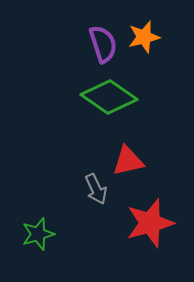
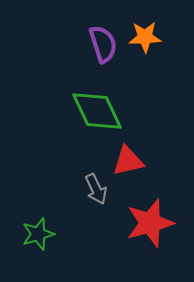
orange star: moved 1 px right; rotated 12 degrees clockwise
green diamond: moved 12 px left, 14 px down; rotated 30 degrees clockwise
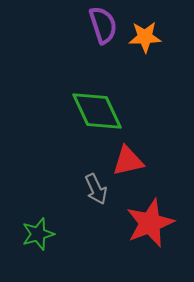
purple semicircle: moved 19 px up
red star: rotated 6 degrees counterclockwise
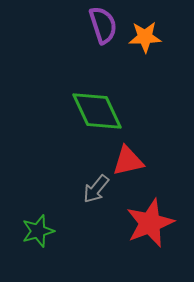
gray arrow: rotated 64 degrees clockwise
green star: moved 3 px up
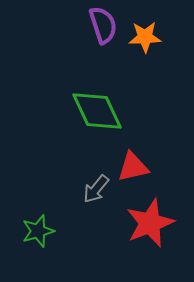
red triangle: moved 5 px right, 6 px down
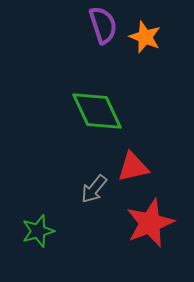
orange star: rotated 24 degrees clockwise
gray arrow: moved 2 px left
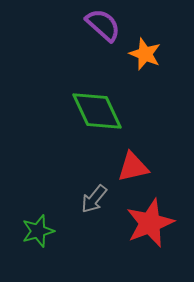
purple semicircle: rotated 30 degrees counterclockwise
orange star: moved 17 px down
gray arrow: moved 10 px down
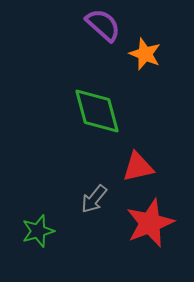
green diamond: rotated 10 degrees clockwise
red triangle: moved 5 px right
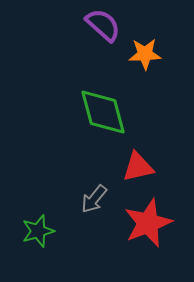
orange star: rotated 24 degrees counterclockwise
green diamond: moved 6 px right, 1 px down
red star: moved 2 px left
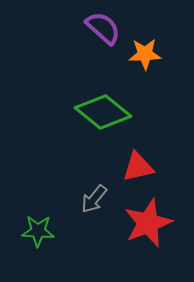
purple semicircle: moved 3 px down
green diamond: rotated 36 degrees counterclockwise
green star: rotated 20 degrees clockwise
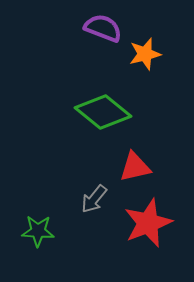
purple semicircle: rotated 21 degrees counterclockwise
orange star: rotated 12 degrees counterclockwise
red triangle: moved 3 px left
